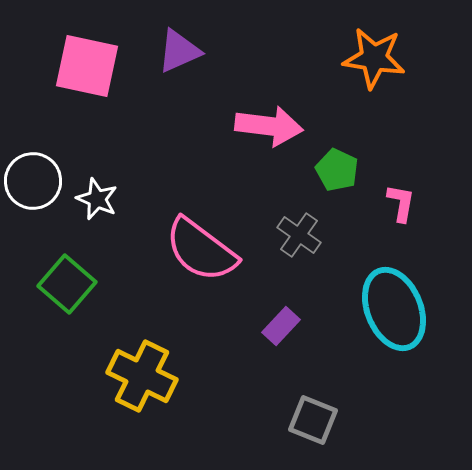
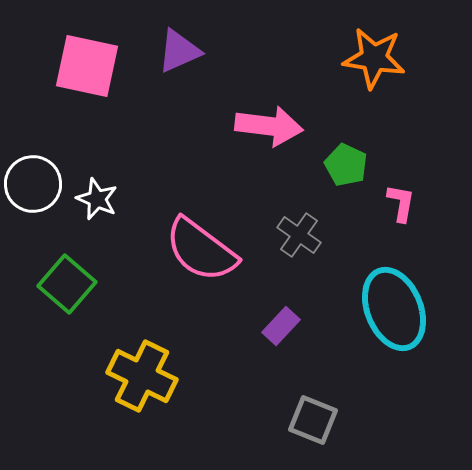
green pentagon: moved 9 px right, 5 px up
white circle: moved 3 px down
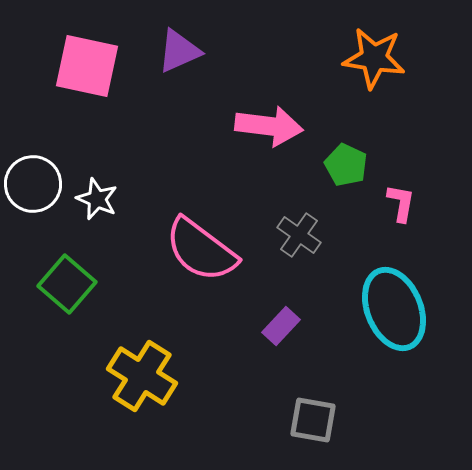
yellow cross: rotated 6 degrees clockwise
gray square: rotated 12 degrees counterclockwise
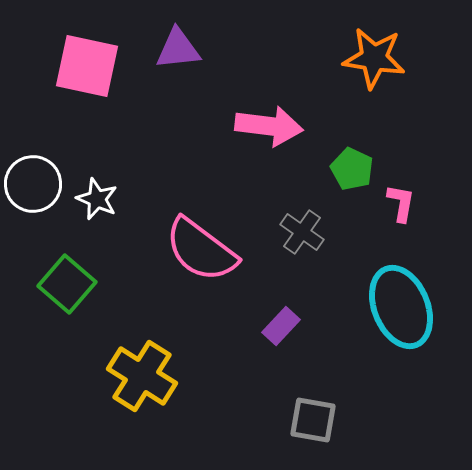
purple triangle: moved 1 px left, 2 px up; rotated 18 degrees clockwise
green pentagon: moved 6 px right, 4 px down
gray cross: moved 3 px right, 3 px up
cyan ellipse: moved 7 px right, 2 px up
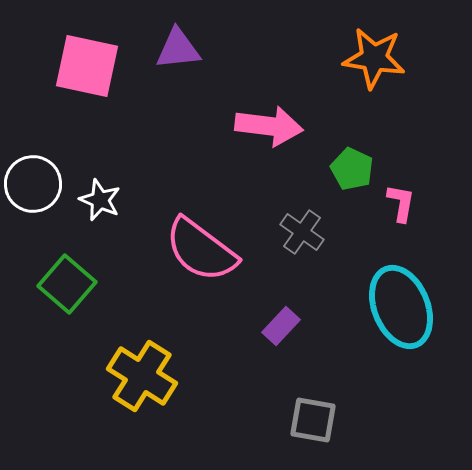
white star: moved 3 px right, 1 px down
